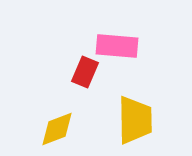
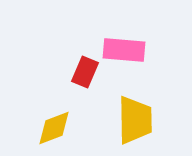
pink rectangle: moved 7 px right, 4 px down
yellow diamond: moved 3 px left, 1 px up
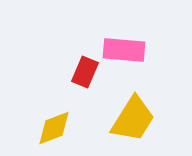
yellow trapezoid: moved 2 px left, 1 px up; rotated 33 degrees clockwise
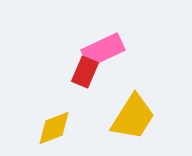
pink rectangle: moved 21 px left; rotated 30 degrees counterclockwise
yellow trapezoid: moved 2 px up
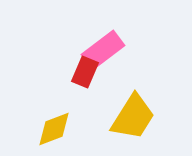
pink rectangle: rotated 12 degrees counterclockwise
yellow diamond: moved 1 px down
